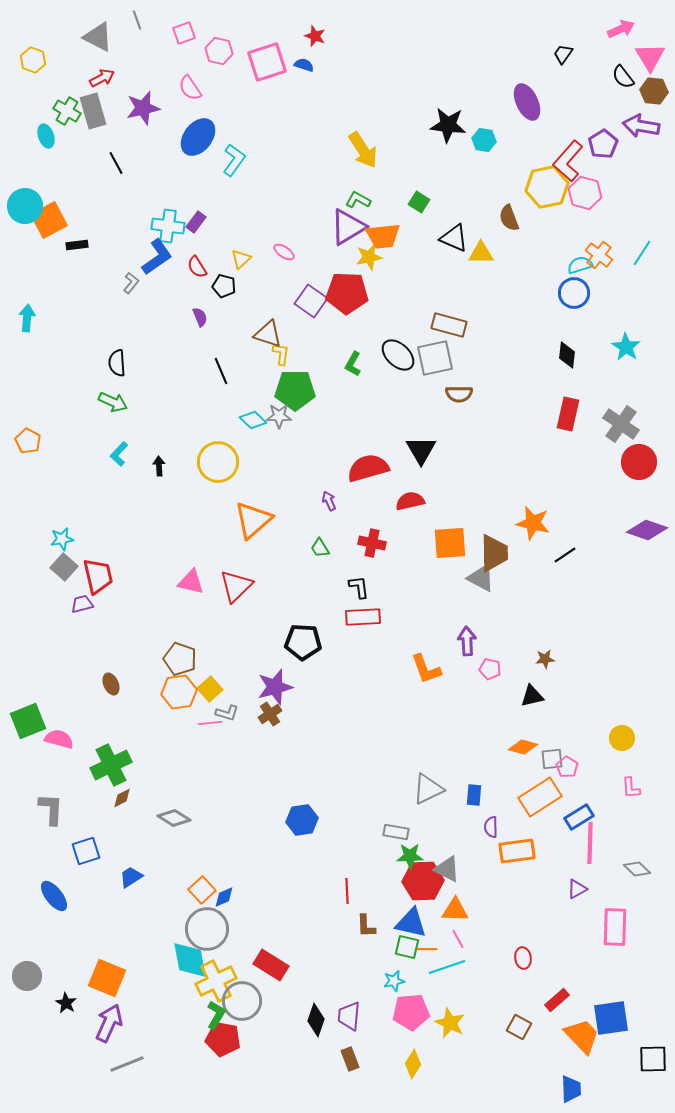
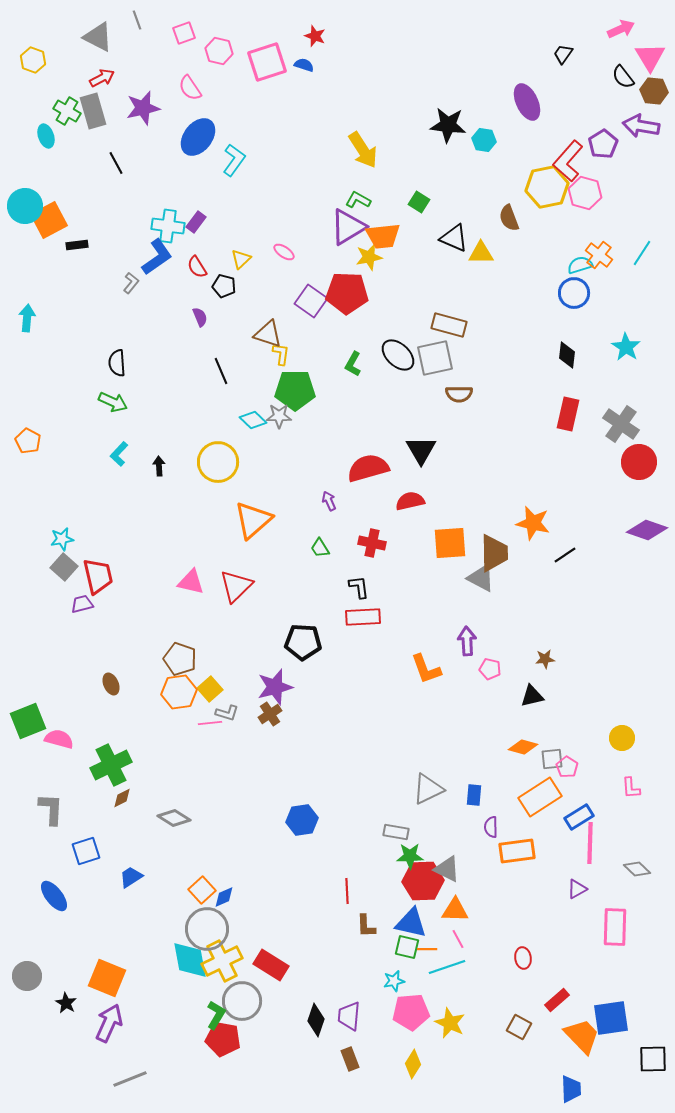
yellow cross at (216, 981): moved 6 px right, 20 px up
gray line at (127, 1064): moved 3 px right, 15 px down
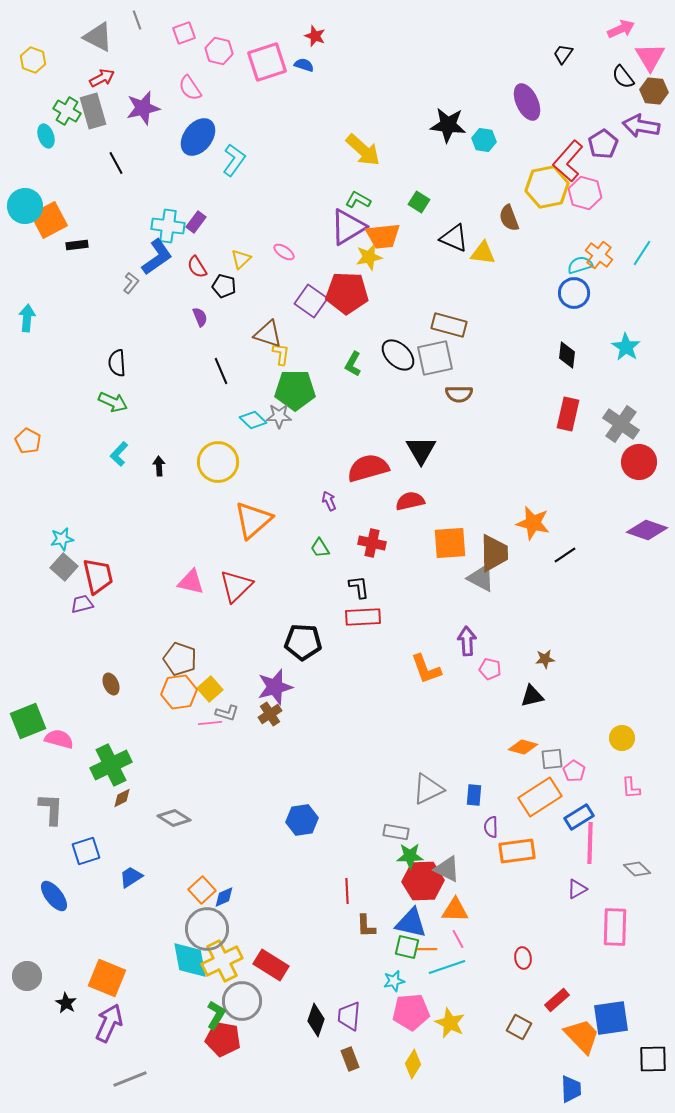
yellow arrow at (363, 150): rotated 15 degrees counterclockwise
yellow triangle at (481, 253): moved 2 px right; rotated 8 degrees clockwise
pink pentagon at (567, 767): moved 7 px right, 4 px down
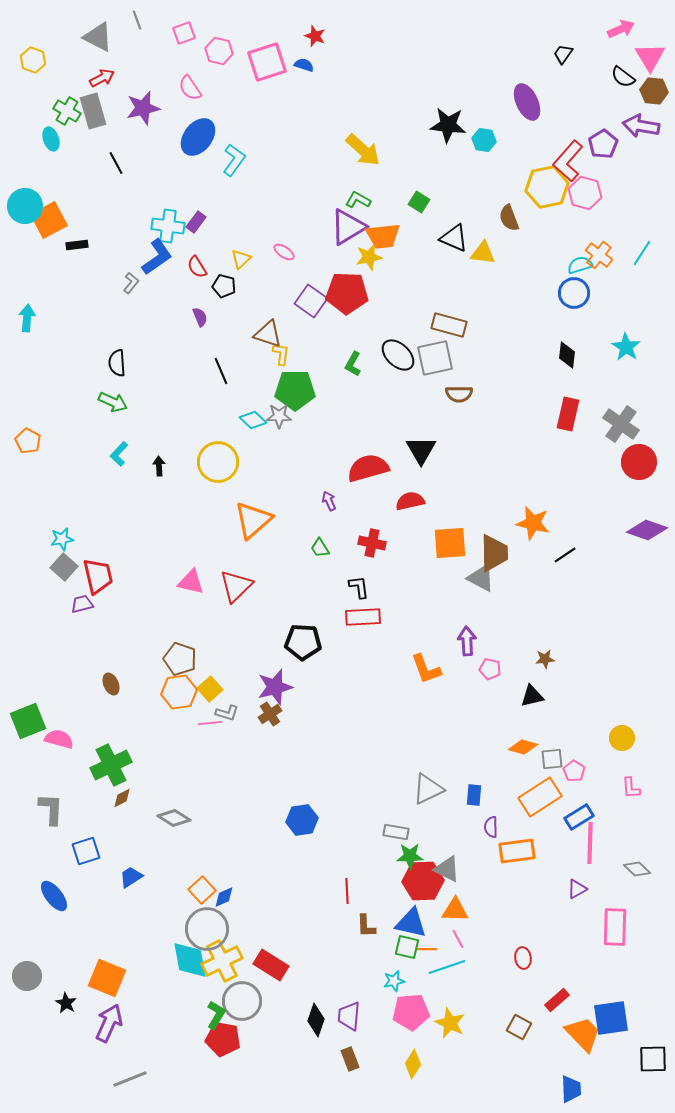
black semicircle at (623, 77): rotated 15 degrees counterclockwise
cyan ellipse at (46, 136): moved 5 px right, 3 px down
orange trapezoid at (582, 1036): moved 1 px right, 2 px up
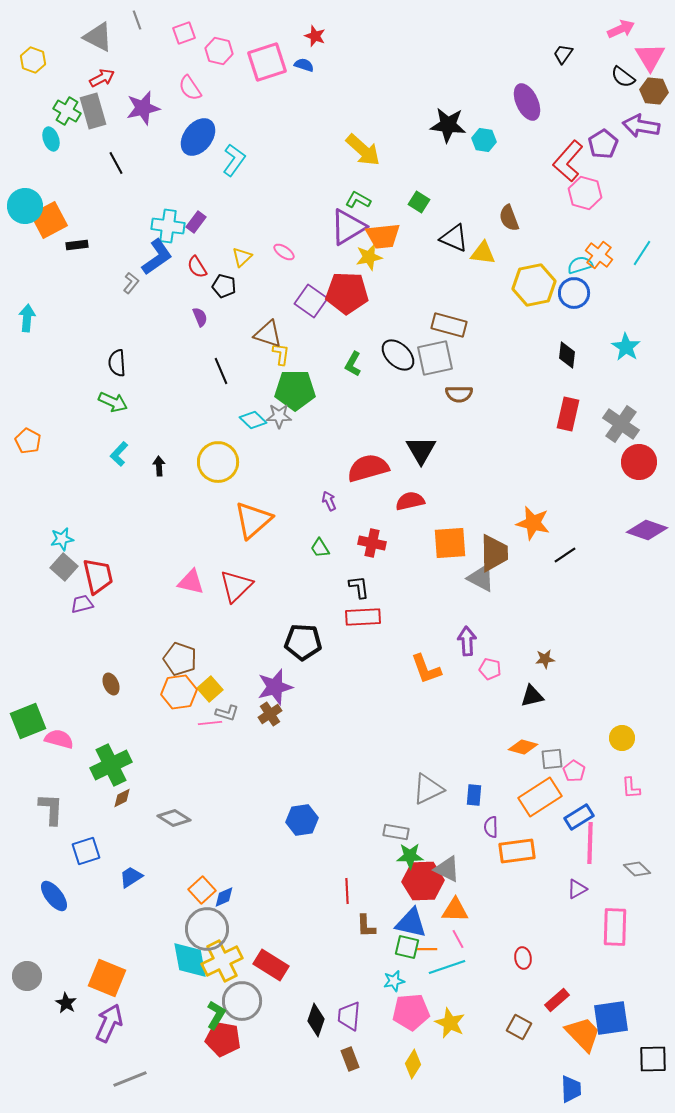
yellow hexagon at (547, 187): moved 13 px left, 98 px down
yellow triangle at (241, 259): moved 1 px right, 2 px up
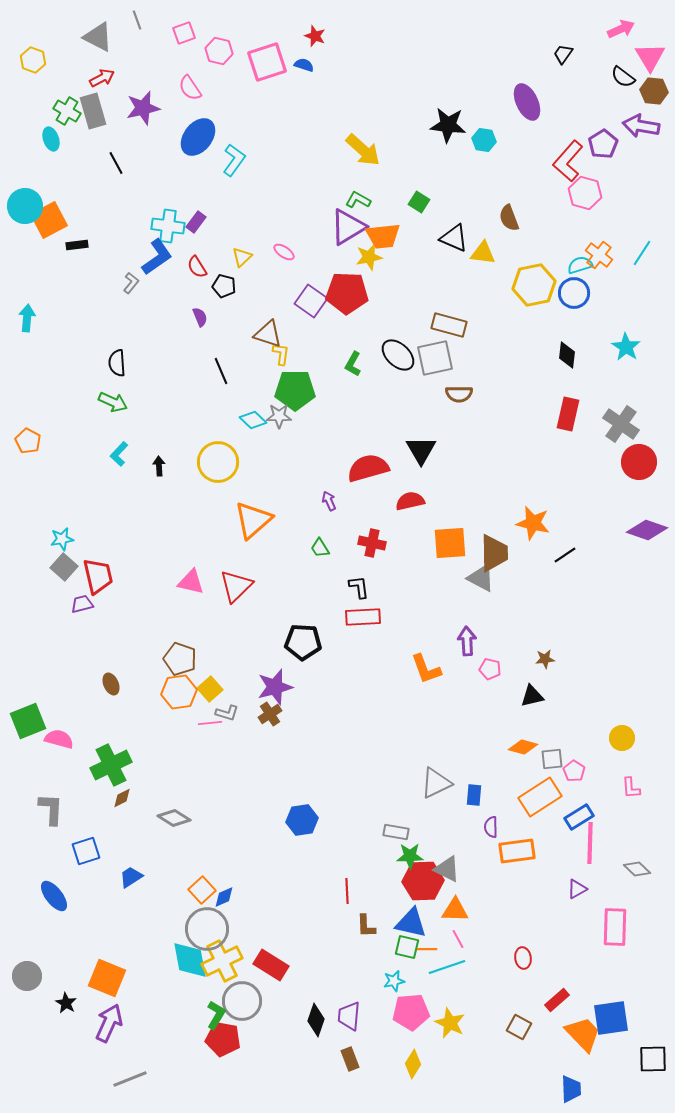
gray triangle at (428, 789): moved 8 px right, 6 px up
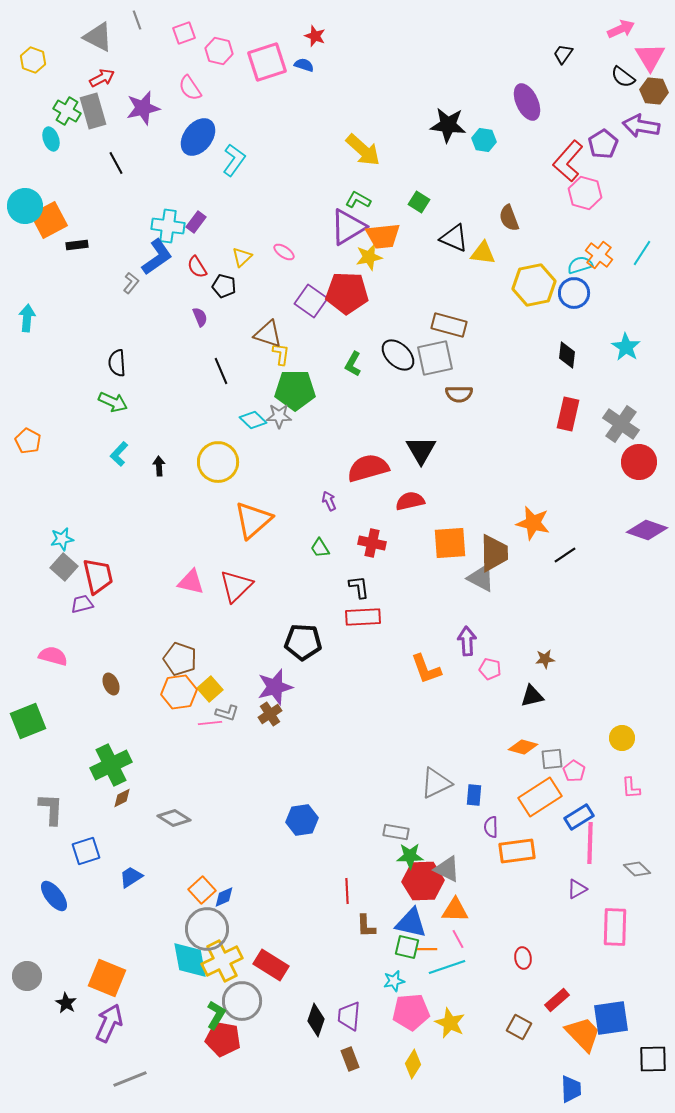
pink semicircle at (59, 739): moved 6 px left, 83 px up
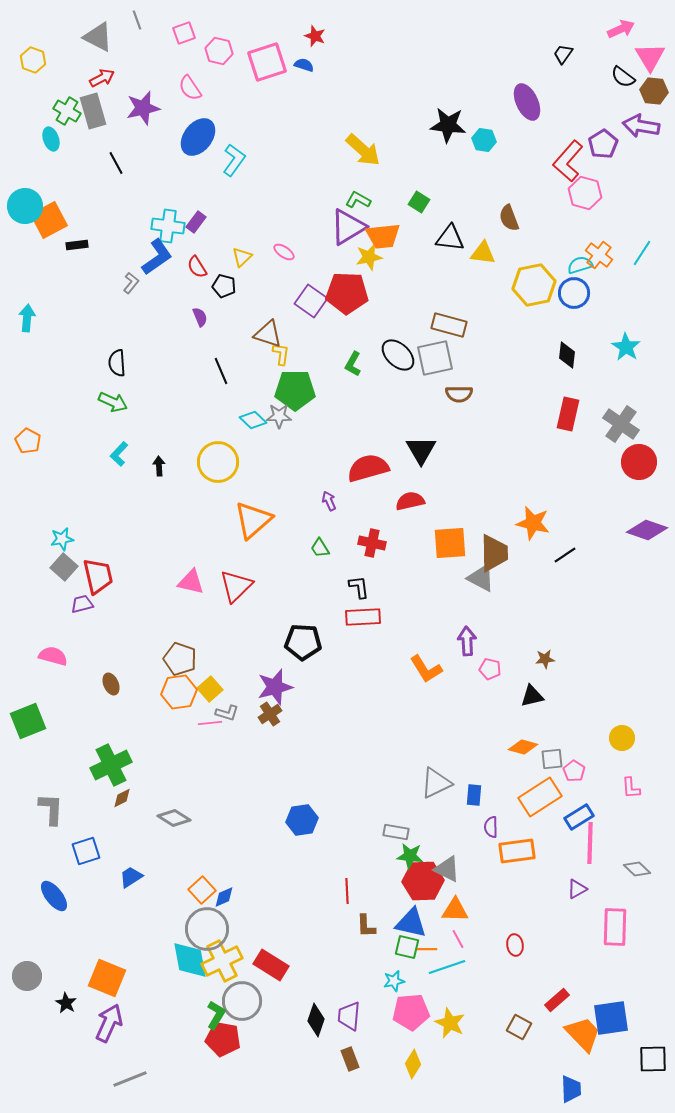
black triangle at (454, 238): moved 4 px left; rotated 16 degrees counterclockwise
orange L-shape at (426, 669): rotated 12 degrees counterclockwise
green star at (410, 856): rotated 8 degrees clockwise
red ellipse at (523, 958): moved 8 px left, 13 px up
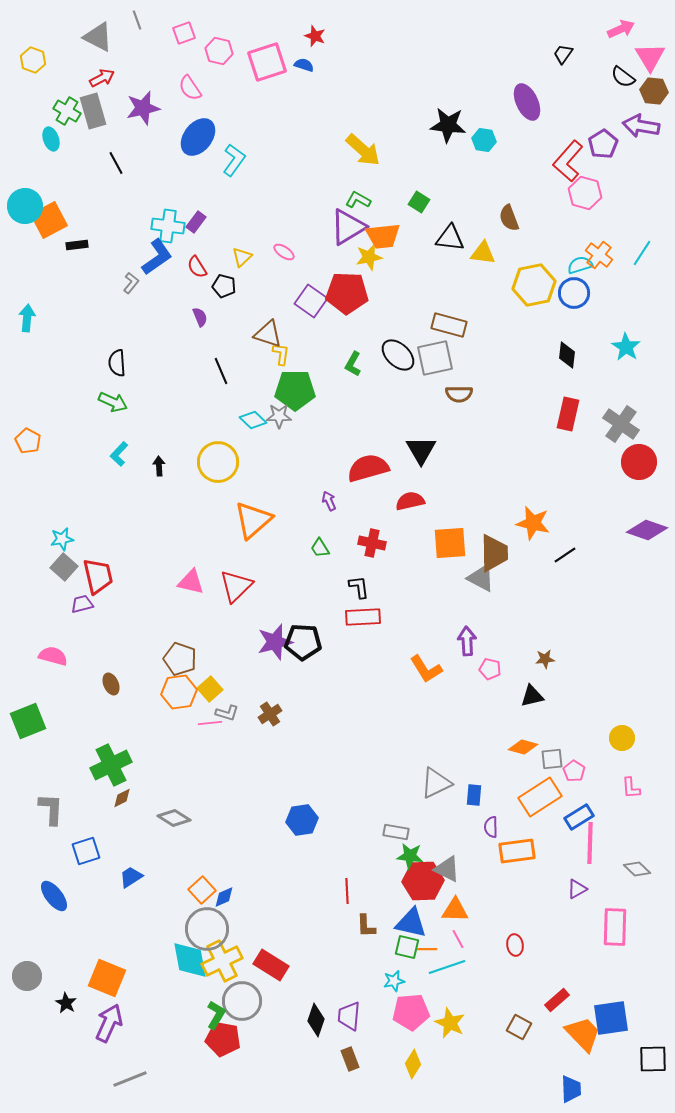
purple star at (275, 687): moved 45 px up
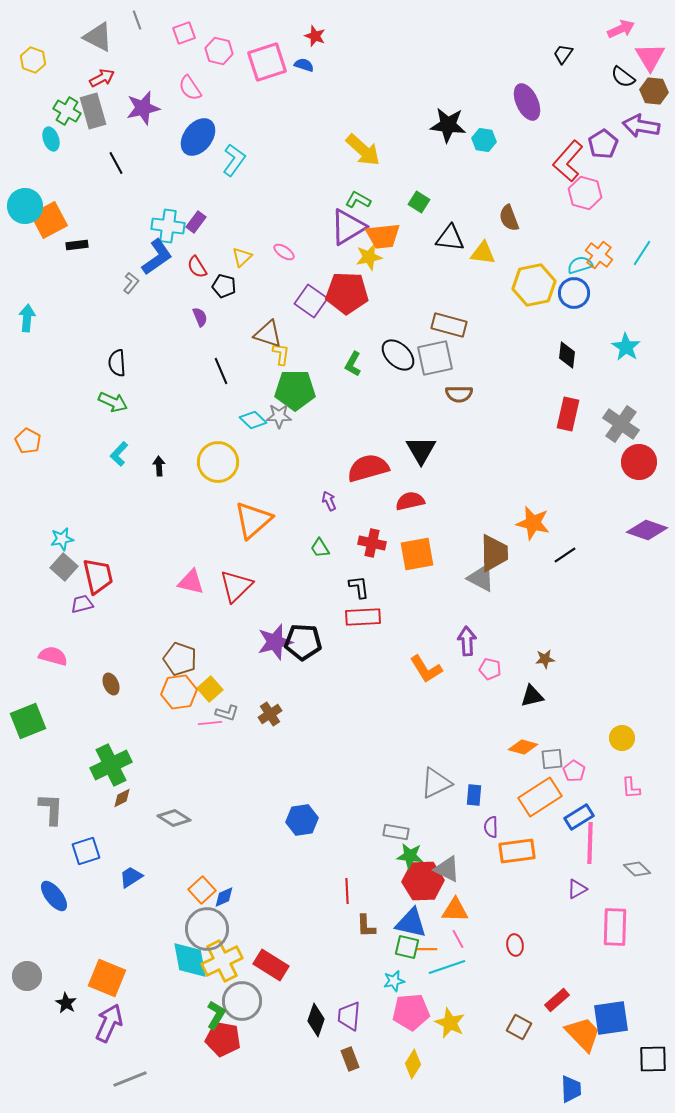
orange square at (450, 543): moved 33 px left, 11 px down; rotated 6 degrees counterclockwise
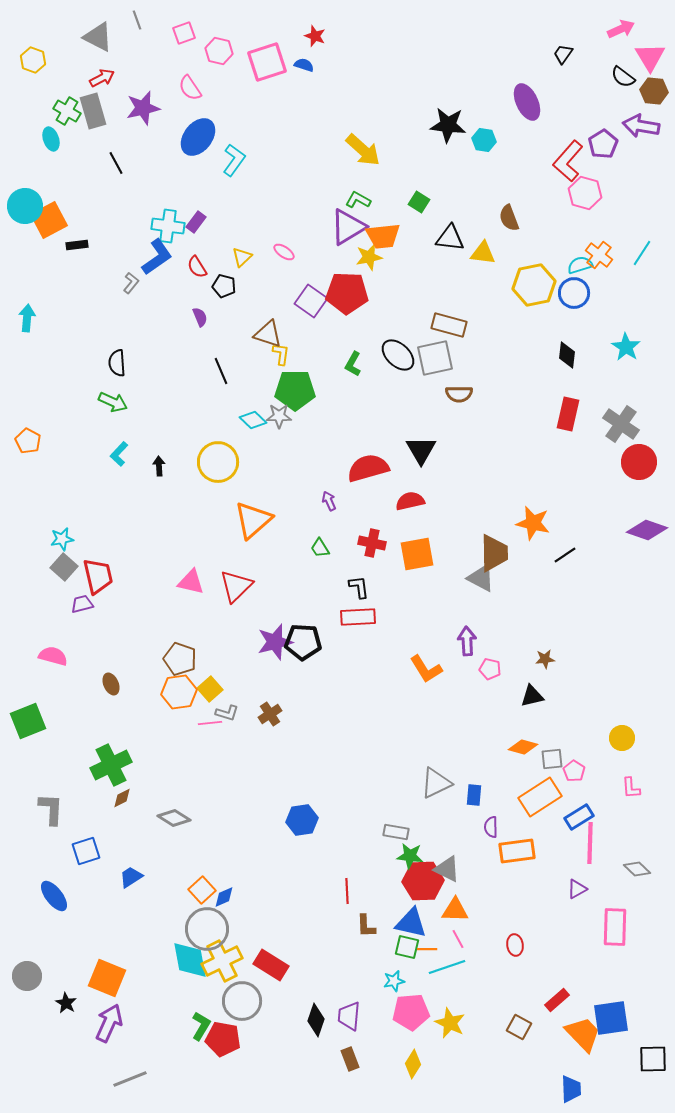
red rectangle at (363, 617): moved 5 px left
green L-shape at (216, 1015): moved 15 px left, 11 px down
